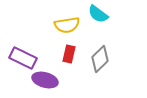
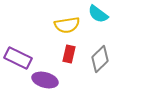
purple rectangle: moved 5 px left
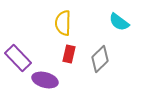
cyan semicircle: moved 21 px right, 8 px down
yellow semicircle: moved 4 px left, 2 px up; rotated 100 degrees clockwise
purple rectangle: rotated 20 degrees clockwise
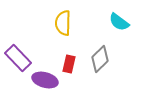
red rectangle: moved 10 px down
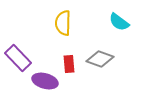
gray diamond: rotated 64 degrees clockwise
red rectangle: rotated 18 degrees counterclockwise
purple ellipse: moved 1 px down
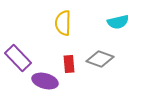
cyan semicircle: moved 1 px left; rotated 50 degrees counterclockwise
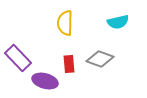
yellow semicircle: moved 2 px right
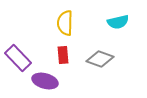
red rectangle: moved 6 px left, 9 px up
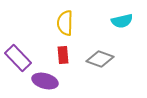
cyan semicircle: moved 4 px right, 1 px up
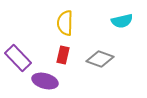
red rectangle: rotated 18 degrees clockwise
